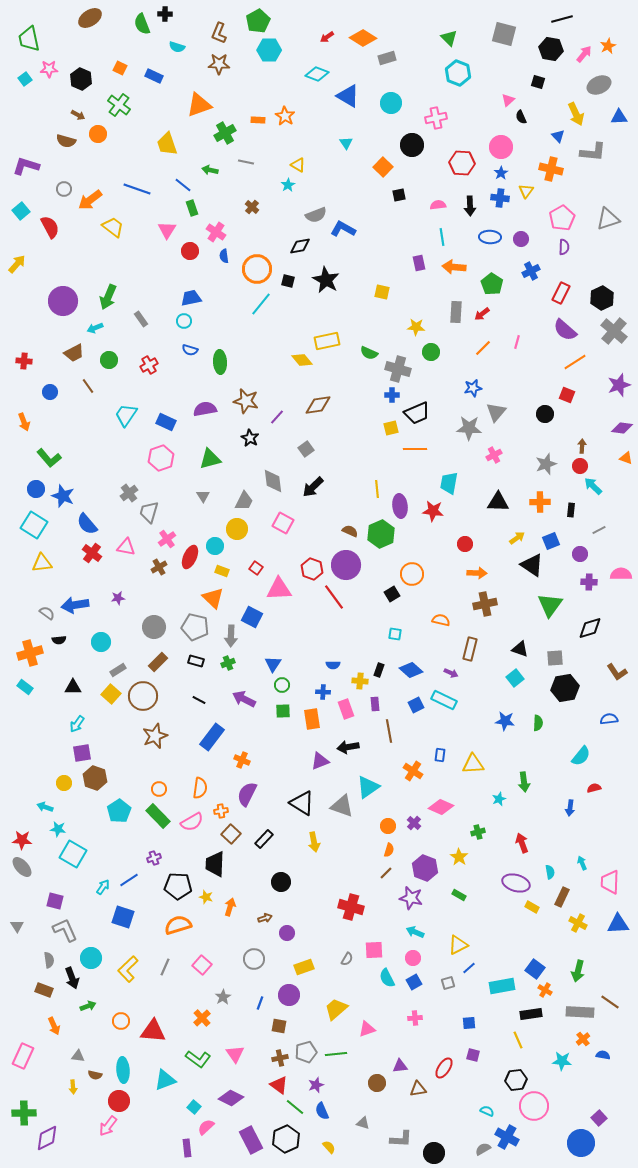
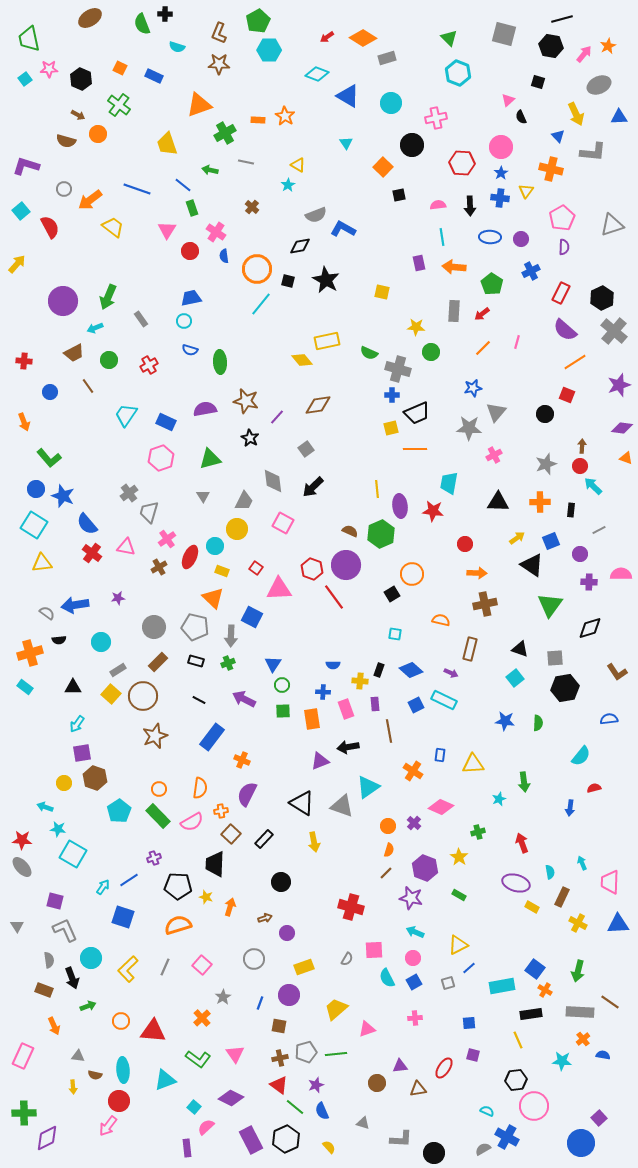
black hexagon at (551, 49): moved 3 px up
gray triangle at (608, 219): moved 4 px right, 6 px down
gray rectangle at (456, 312): moved 2 px left, 1 px up
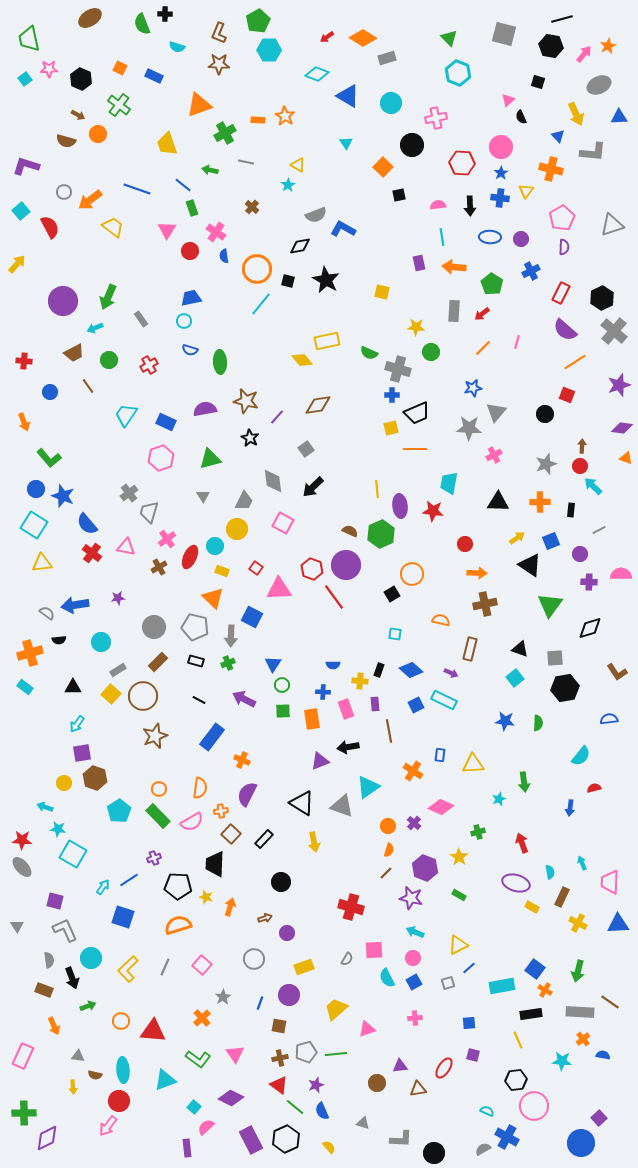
gray circle at (64, 189): moved 3 px down
black triangle at (532, 565): moved 2 px left
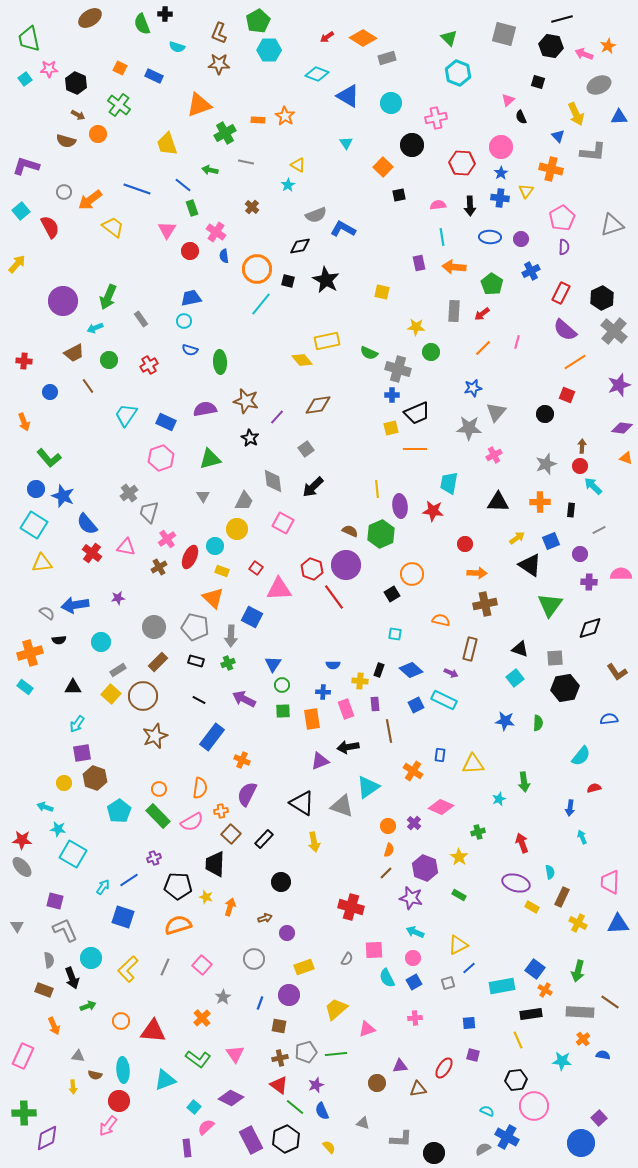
pink arrow at (584, 54): rotated 108 degrees counterclockwise
black hexagon at (81, 79): moved 5 px left, 4 px down
cyan arrow at (582, 863): moved 26 px up
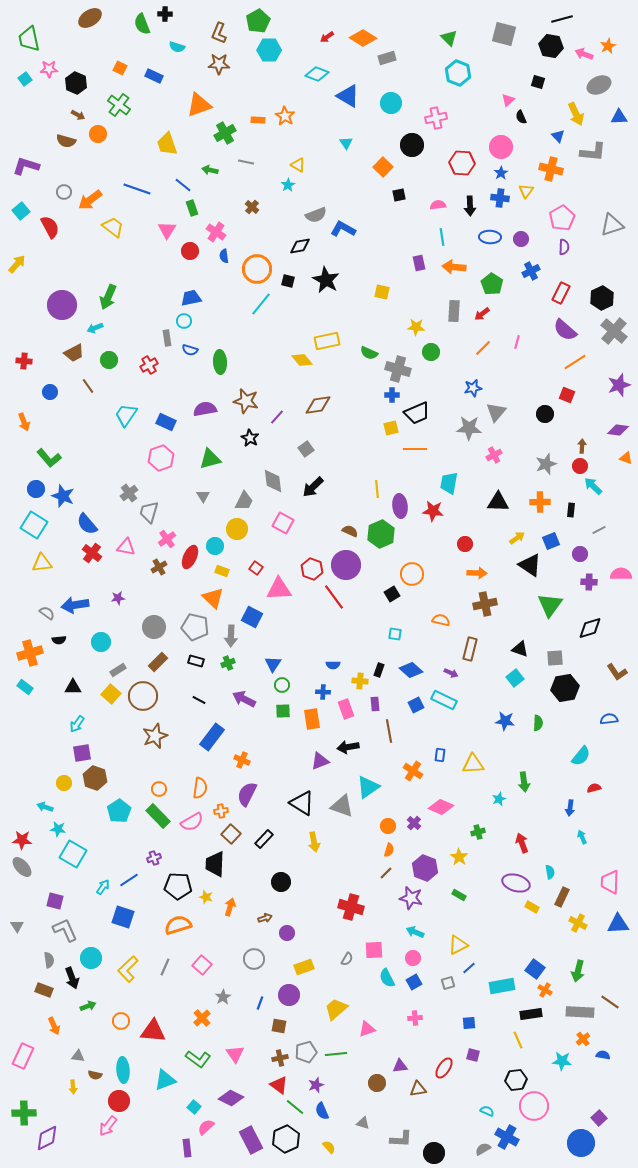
purple circle at (63, 301): moved 1 px left, 4 px down
gray rectangle at (141, 319): moved 26 px right, 19 px down; rotated 28 degrees clockwise
purple diamond at (622, 428): moved 4 px left, 2 px down
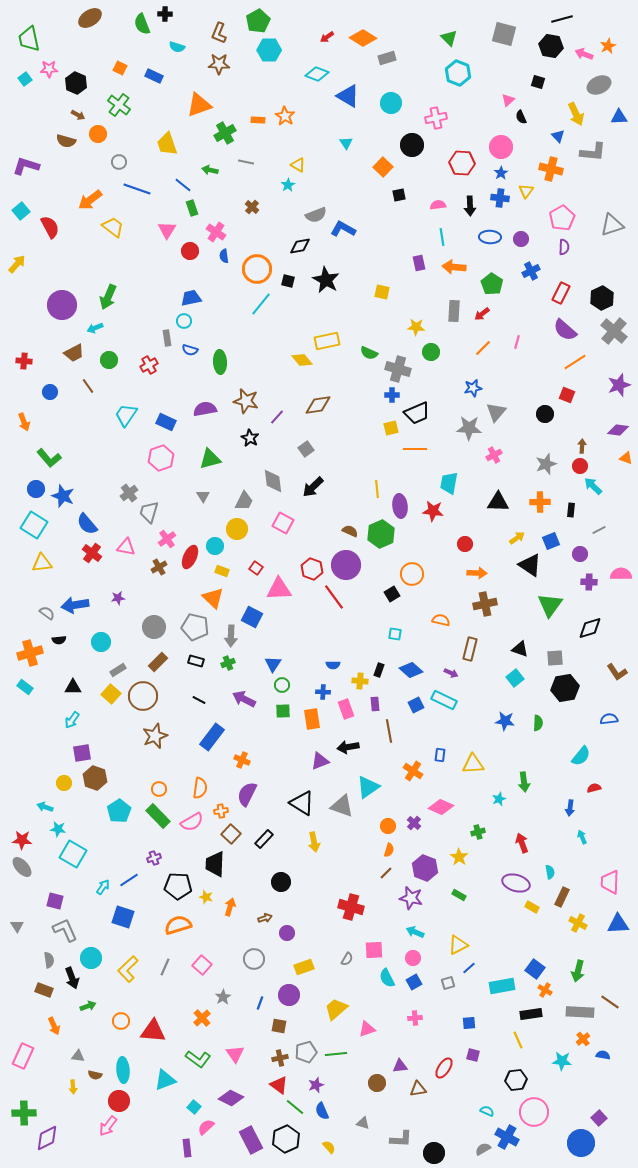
gray circle at (64, 192): moved 55 px right, 30 px up
cyan arrow at (77, 724): moved 5 px left, 4 px up
pink circle at (534, 1106): moved 6 px down
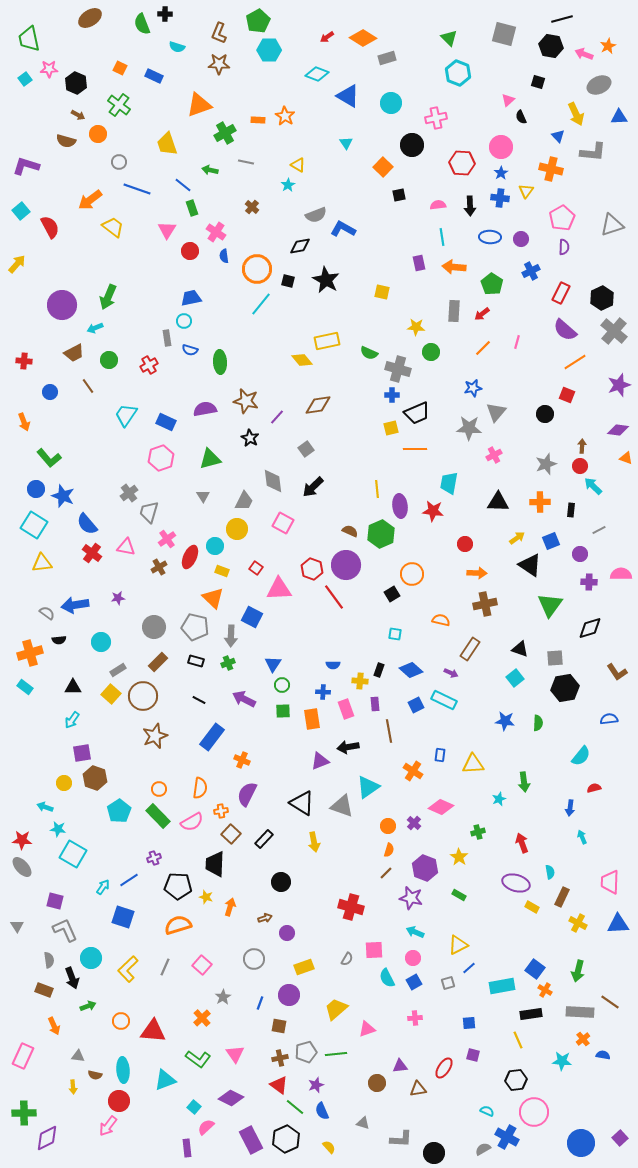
brown rectangle at (470, 649): rotated 20 degrees clockwise
purple square at (599, 1118): moved 21 px right, 20 px down
